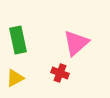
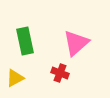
green rectangle: moved 7 px right, 1 px down
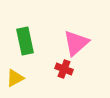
red cross: moved 4 px right, 4 px up
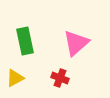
red cross: moved 4 px left, 9 px down
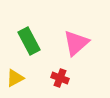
green rectangle: moved 4 px right; rotated 16 degrees counterclockwise
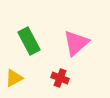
yellow triangle: moved 1 px left
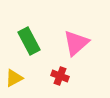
red cross: moved 2 px up
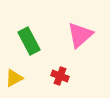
pink triangle: moved 4 px right, 8 px up
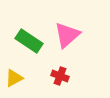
pink triangle: moved 13 px left
green rectangle: rotated 28 degrees counterclockwise
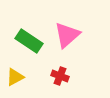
yellow triangle: moved 1 px right, 1 px up
